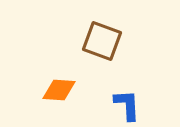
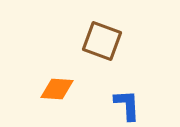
orange diamond: moved 2 px left, 1 px up
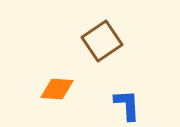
brown square: rotated 36 degrees clockwise
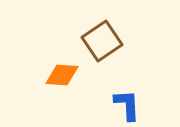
orange diamond: moved 5 px right, 14 px up
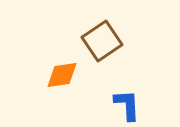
orange diamond: rotated 12 degrees counterclockwise
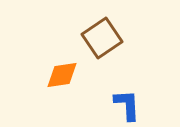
brown square: moved 3 px up
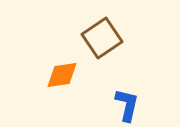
blue L-shape: rotated 16 degrees clockwise
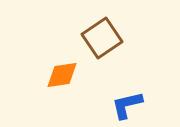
blue L-shape: rotated 116 degrees counterclockwise
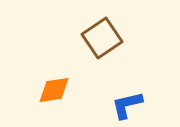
orange diamond: moved 8 px left, 15 px down
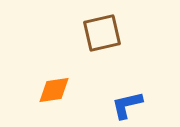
brown square: moved 5 px up; rotated 21 degrees clockwise
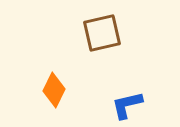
orange diamond: rotated 56 degrees counterclockwise
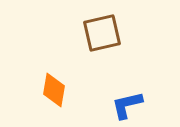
orange diamond: rotated 16 degrees counterclockwise
